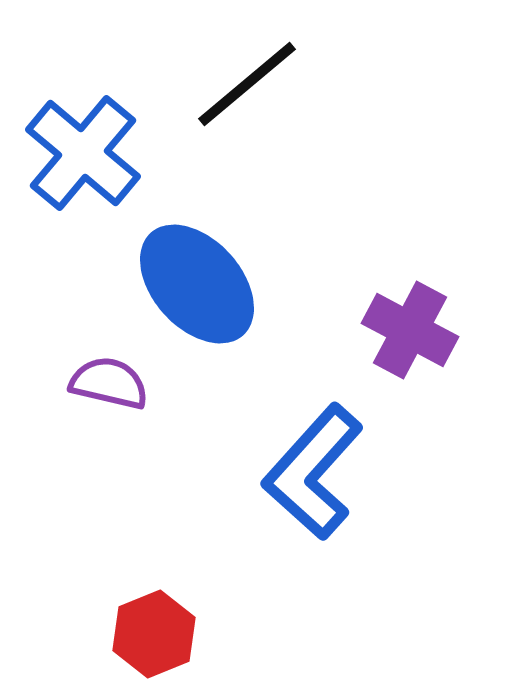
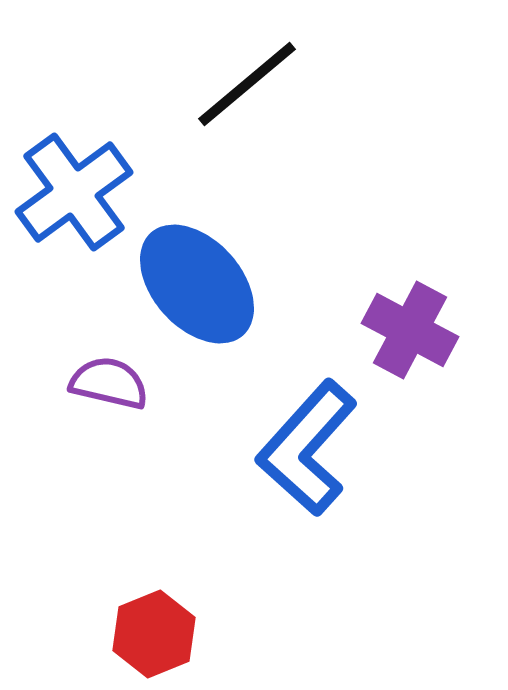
blue cross: moved 9 px left, 39 px down; rotated 14 degrees clockwise
blue L-shape: moved 6 px left, 24 px up
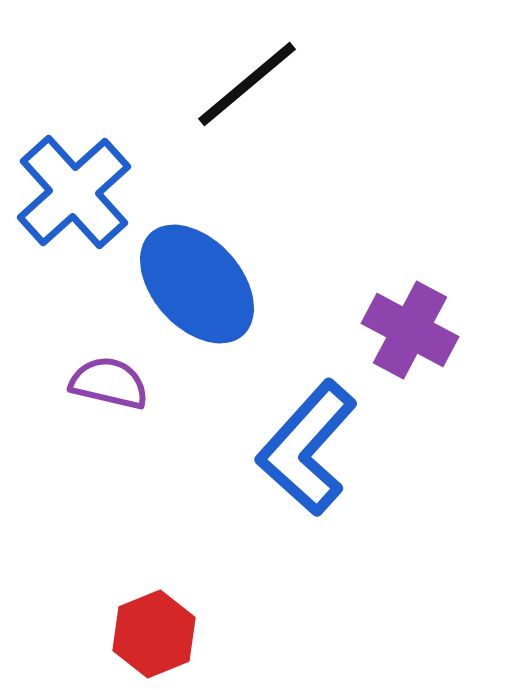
blue cross: rotated 6 degrees counterclockwise
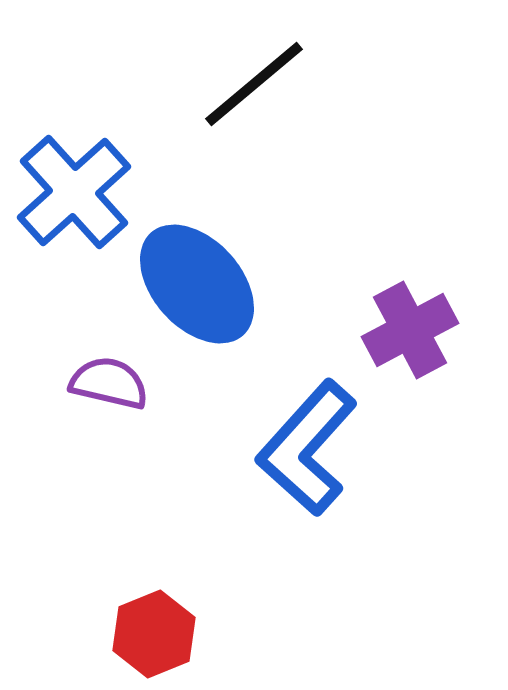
black line: moved 7 px right
purple cross: rotated 34 degrees clockwise
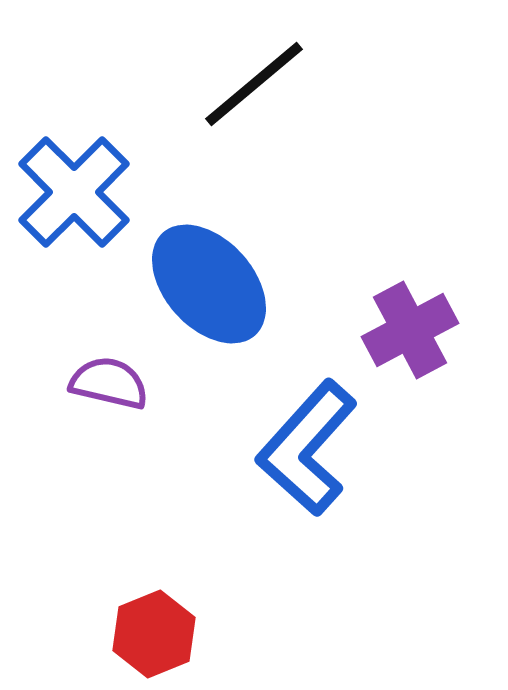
blue cross: rotated 3 degrees counterclockwise
blue ellipse: moved 12 px right
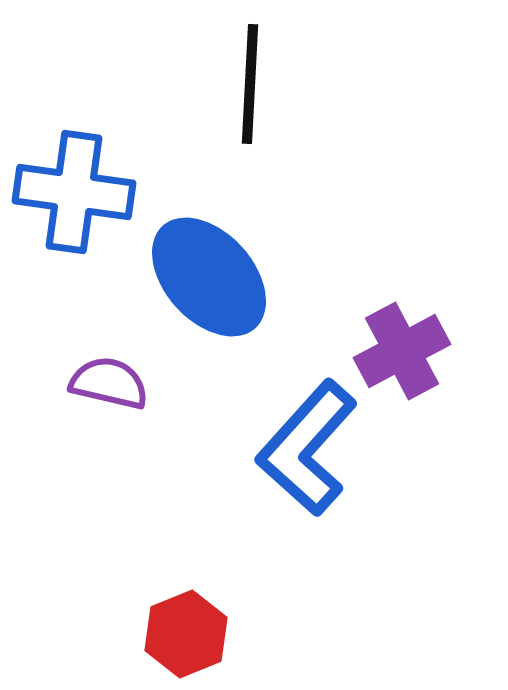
black line: moved 4 px left; rotated 47 degrees counterclockwise
blue cross: rotated 37 degrees counterclockwise
blue ellipse: moved 7 px up
purple cross: moved 8 px left, 21 px down
red hexagon: moved 32 px right
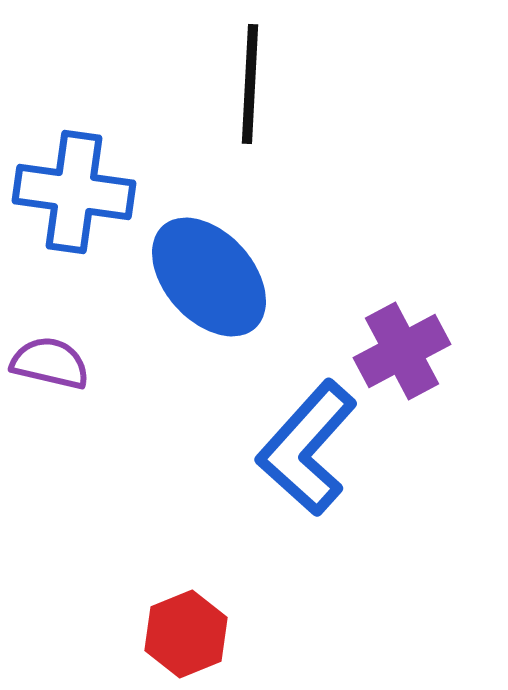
purple semicircle: moved 59 px left, 20 px up
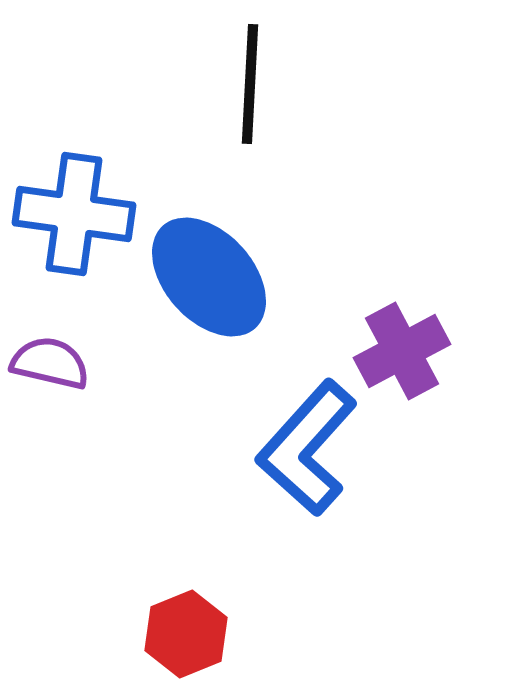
blue cross: moved 22 px down
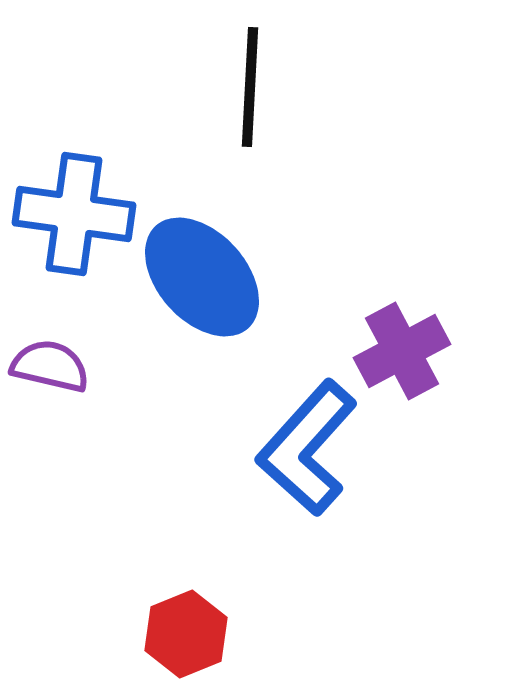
black line: moved 3 px down
blue ellipse: moved 7 px left
purple semicircle: moved 3 px down
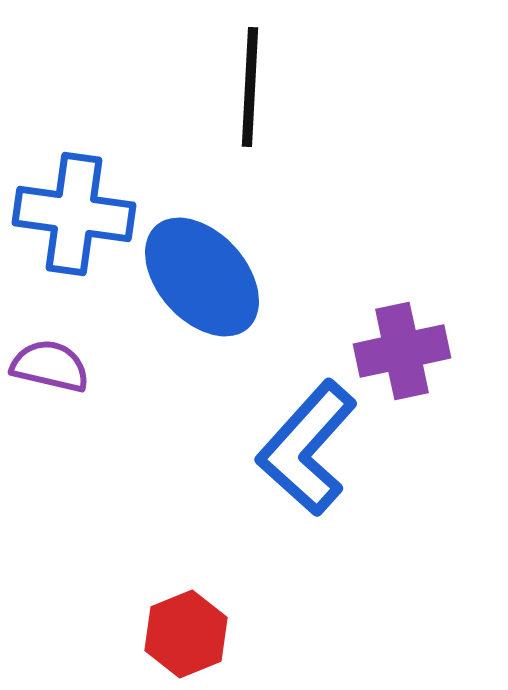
purple cross: rotated 16 degrees clockwise
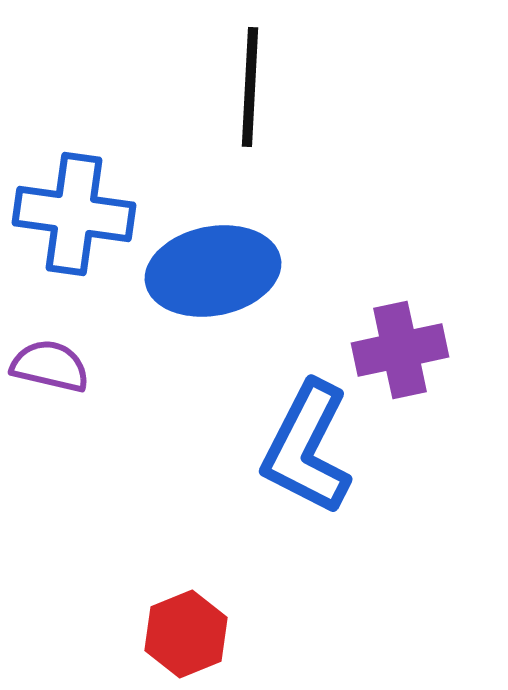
blue ellipse: moved 11 px right, 6 px up; rotated 59 degrees counterclockwise
purple cross: moved 2 px left, 1 px up
blue L-shape: rotated 15 degrees counterclockwise
